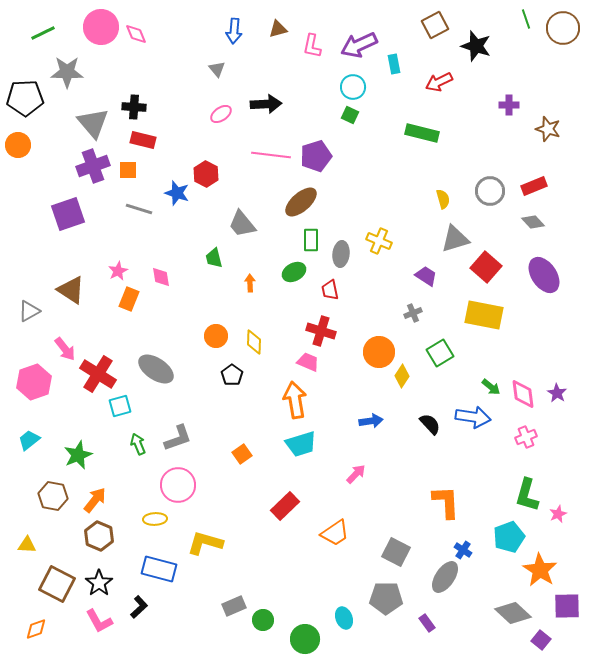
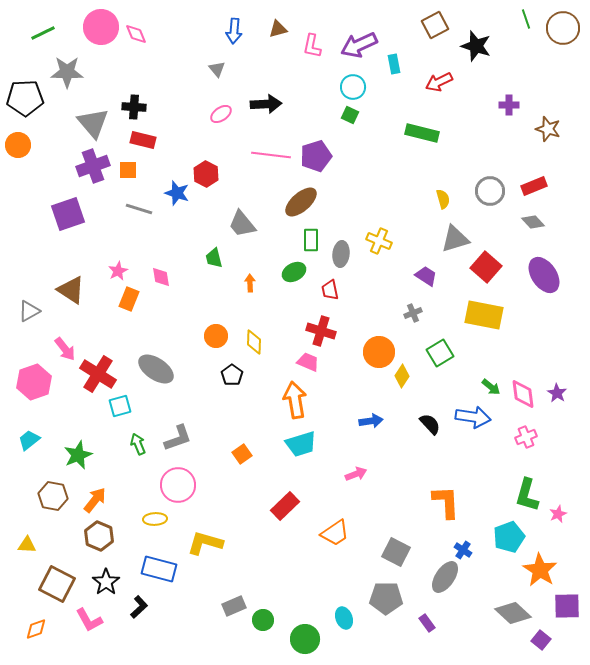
pink arrow at (356, 474): rotated 25 degrees clockwise
black star at (99, 583): moved 7 px right, 1 px up
pink L-shape at (99, 621): moved 10 px left, 1 px up
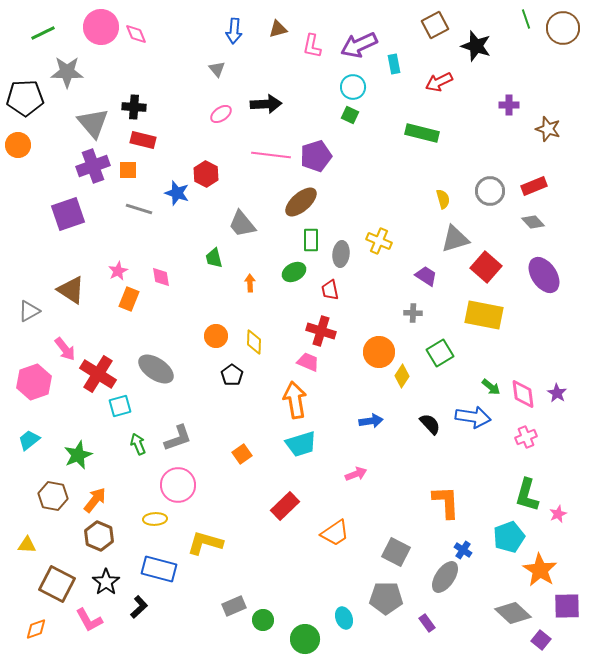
gray cross at (413, 313): rotated 24 degrees clockwise
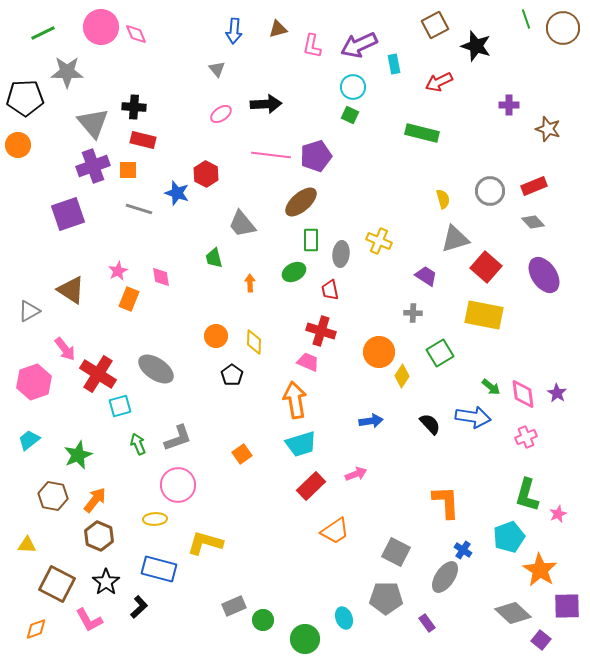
red rectangle at (285, 506): moved 26 px right, 20 px up
orange trapezoid at (335, 533): moved 2 px up
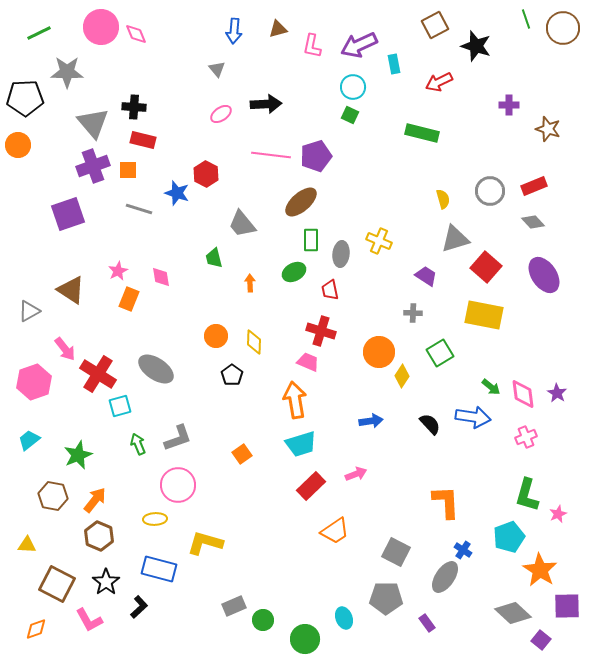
green line at (43, 33): moved 4 px left
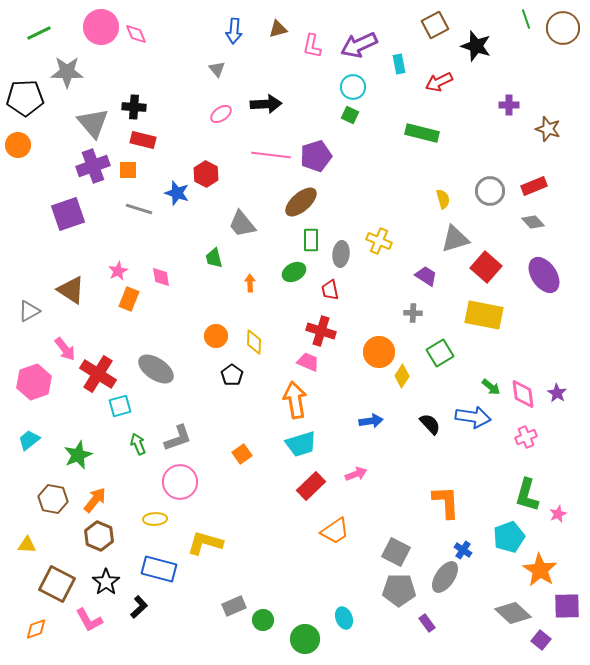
cyan rectangle at (394, 64): moved 5 px right
pink circle at (178, 485): moved 2 px right, 3 px up
brown hexagon at (53, 496): moved 3 px down
gray pentagon at (386, 598): moved 13 px right, 8 px up
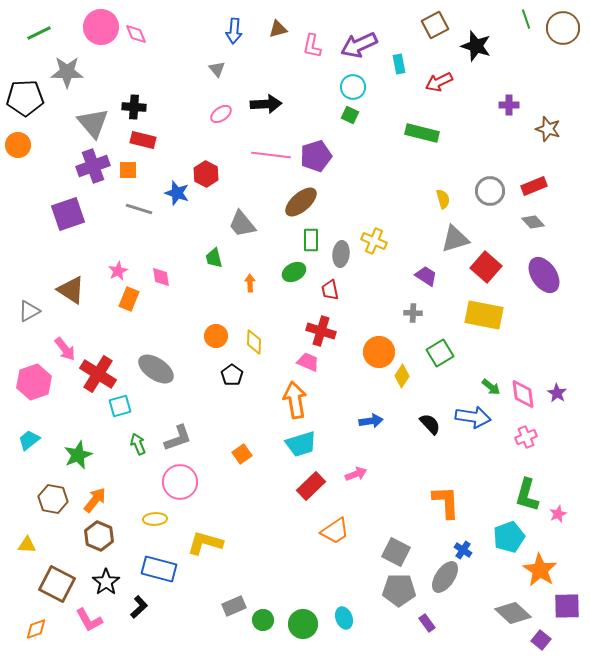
yellow cross at (379, 241): moved 5 px left
green circle at (305, 639): moved 2 px left, 15 px up
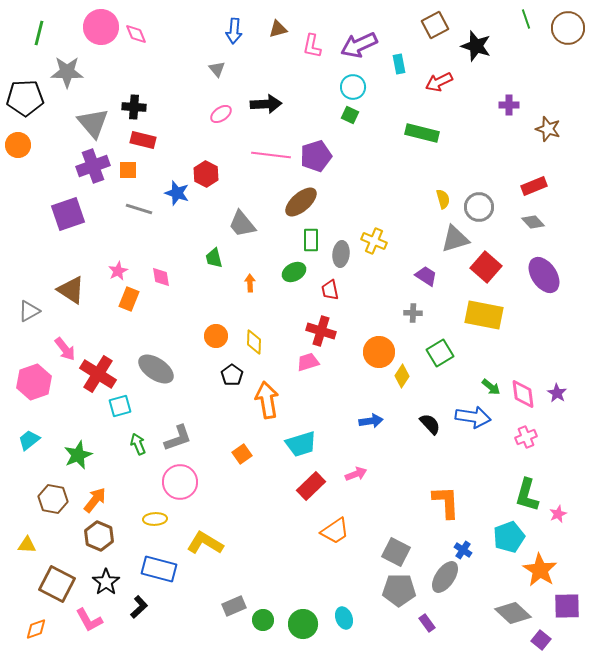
brown circle at (563, 28): moved 5 px right
green line at (39, 33): rotated 50 degrees counterclockwise
gray circle at (490, 191): moved 11 px left, 16 px down
pink trapezoid at (308, 362): rotated 40 degrees counterclockwise
orange arrow at (295, 400): moved 28 px left
yellow L-shape at (205, 543): rotated 15 degrees clockwise
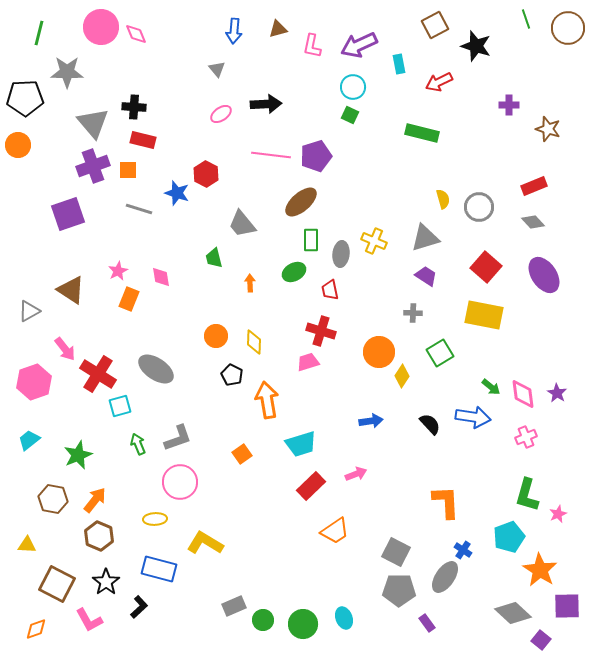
gray triangle at (455, 239): moved 30 px left, 1 px up
black pentagon at (232, 375): rotated 10 degrees counterclockwise
